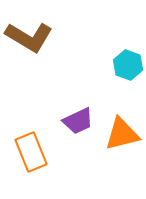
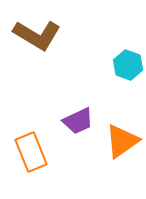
brown L-shape: moved 8 px right, 2 px up
orange triangle: moved 7 px down; rotated 21 degrees counterclockwise
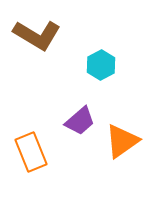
cyan hexagon: moved 27 px left; rotated 12 degrees clockwise
purple trapezoid: moved 2 px right; rotated 16 degrees counterclockwise
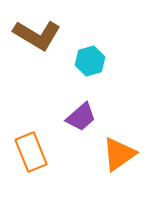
cyan hexagon: moved 11 px left, 4 px up; rotated 12 degrees clockwise
purple trapezoid: moved 1 px right, 4 px up
orange triangle: moved 3 px left, 13 px down
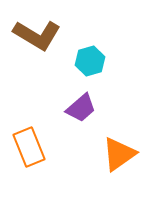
purple trapezoid: moved 9 px up
orange rectangle: moved 2 px left, 5 px up
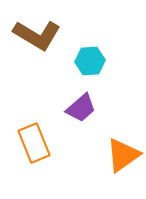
cyan hexagon: rotated 12 degrees clockwise
orange rectangle: moved 5 px right, 4 px up
orange triangle: moved 4 px right, 1 px down
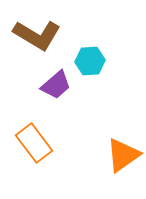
purple trapezoid: moved 25 px left, 23 px up
orange rectangle: rotated 15 degrees counterclockwise
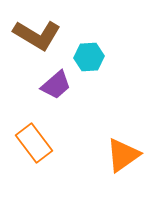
cyan hexagon: moved 1 px left, 4 px up
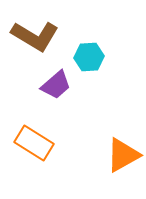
brown L-shape: moved 2 px left, 1 px down
orange rectangle: rotated 21 degrees counterclockwise
orange triangle: rotated 6 degrees clockwise
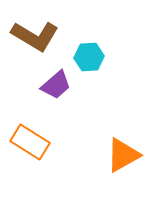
orange rectangle: moved 4 px left, 1 px up
